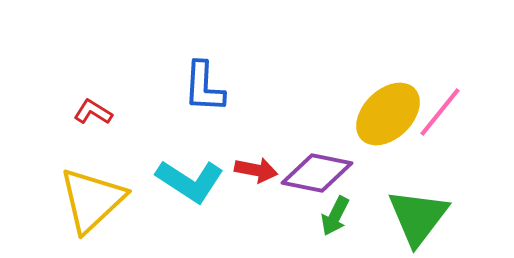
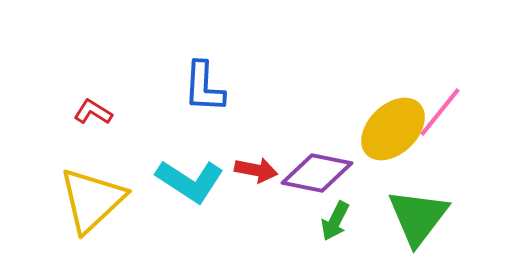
yellow ellipse: moved 5 px right, 15 px down
green arrow: moved 5 px down
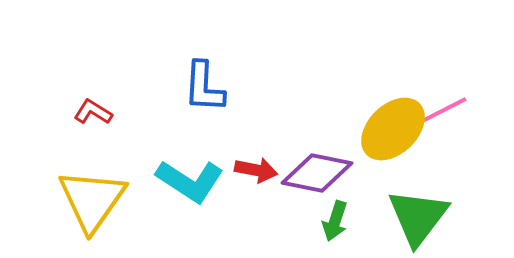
pink line: rotated 24 degrees clockwise
yellow triangle: rotated 12 degrees counterclockwise
green arrow: rotated 9 degrees counterclockwise
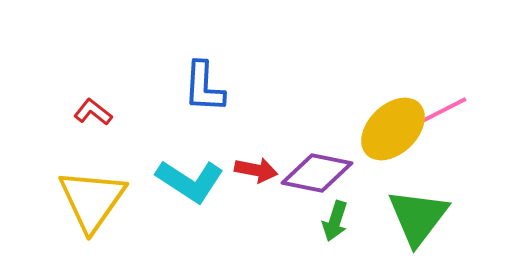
red L-shape: rotated 6 degrees clockwise
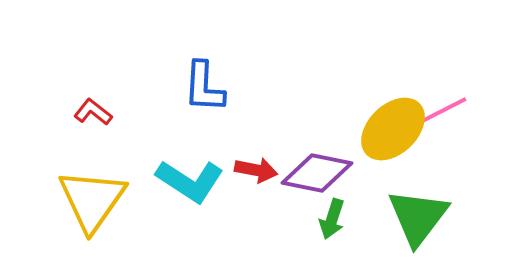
green arrow: moved 3 px left, 2 px up
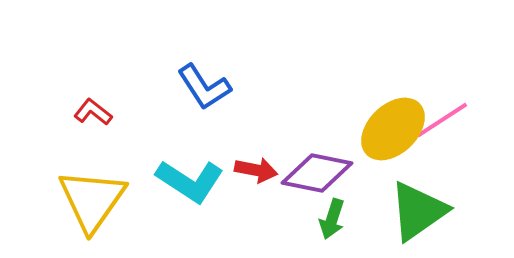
blue L-shape: rotated 36 degrees counterclockwise
pink line: moved 2 px right, 8 px down; rotated 6 degrees counterclockwise
green triangle: moved 6 px up; rotated 18 degrees clockwise
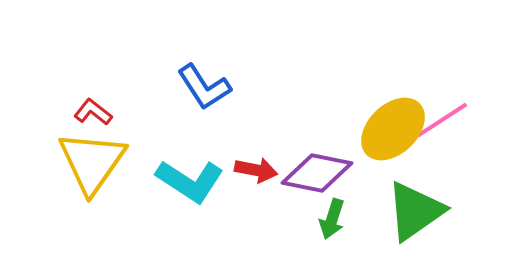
yellow triangle: moved 38 px up
green triangle: moved 3 px left
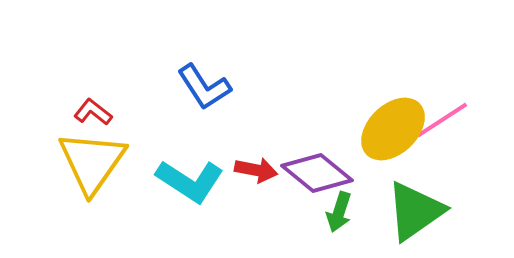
purple diamond: rotated 28 degrees clockwise
green arrow: moved 7 px right, 7 px up
